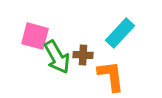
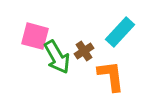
cyan rectangle: moved 1 px up
brown cross: moved 1 px right, 4 px up; rotated 36 degrees counterclockwise
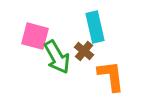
cyan rectangle: moved 25 px left, 5 px up; rotated 56 degrees counterclockwise
brown cross: rotated 18 degrees counterclockwise
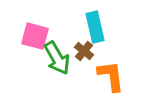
green arrow: moved 1 px down
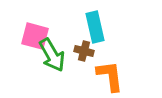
brown cross: rotated 24 degrees counterclockwise
green arrow: moved 5 px left, 3 px up
orange L-shape: moved 1 px left
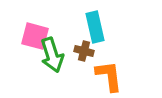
green arrow: rotated 12 degrees clockwise
orange L-shape: moved 1 px left
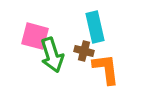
orange L-shape: moved 3 px left, 7 px up
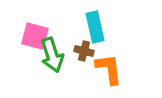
orange L-shape: moved 3 px right
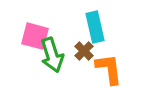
brown cross: rotated 30 degrees clockwise
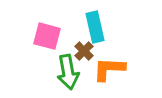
pink square: moved 12 px right
green arrow: moved 16 px right, 17 px down; rotated 8 degrees clockwise
orange L-shape: rotated 80 degrees counterclockwise
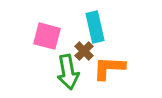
orange L-shape: moved 1 px up
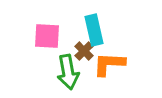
cyan rectangle: moved 1 px left, 3 px down
pink square: rotated 12 degrees counterclockwise
orange L-shape: moved 4 px up
